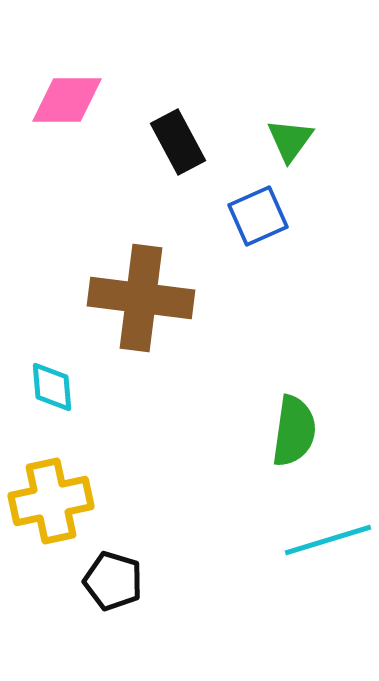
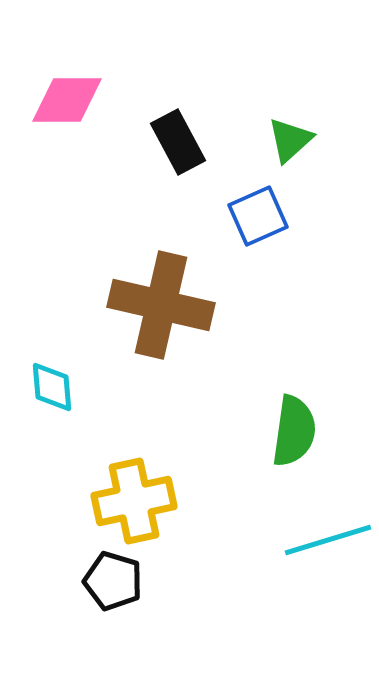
green triangle: rotated 12 degrees clockwise
brown cross: moved 20 px right, 7 px down; rotated 6 degrees clockwise
yellow cross: moved 83 px right
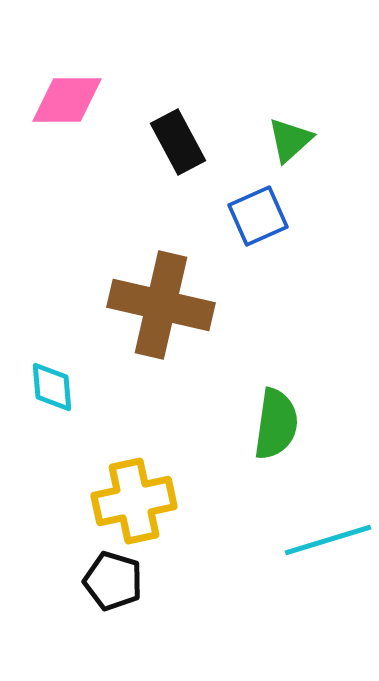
green semicircle: moved 18 px left, 7 px up
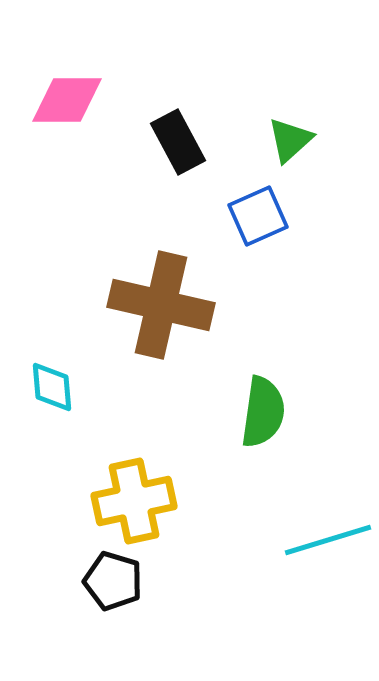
green semicircle: moved 13 px left, 12 px up
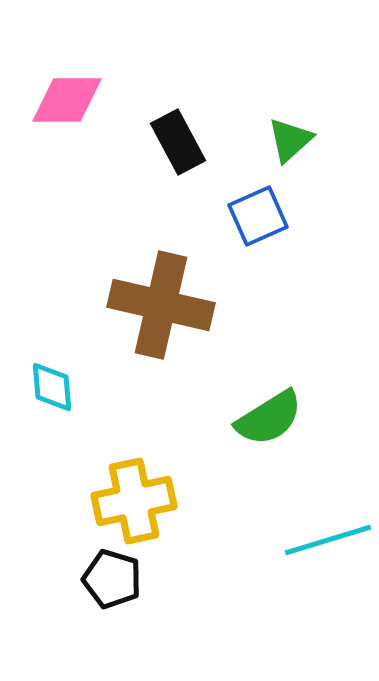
green semicircle: moved 6 px right, 6 px down; rotated 50 degrees clockwise
black pentagon: moved 1 px left, 2 px up
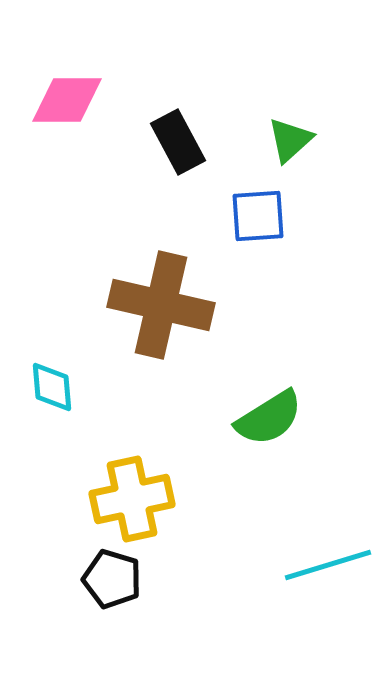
blue square: rotated 20 degrees clockwise
yellow cross: moved 2 px left, 2 px up
cyan line: moved 25 px down
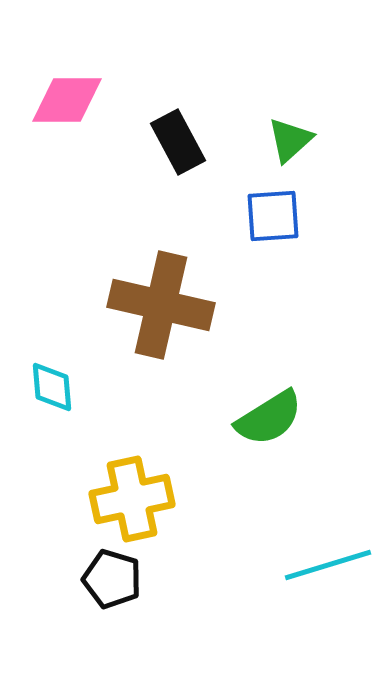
blue square: moved 15 px right
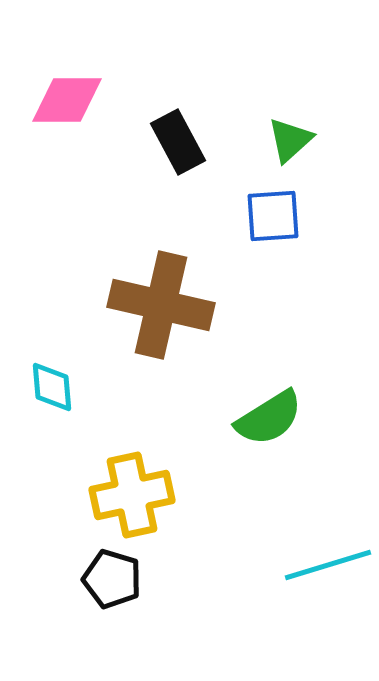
yellow cross: moved 4 px up
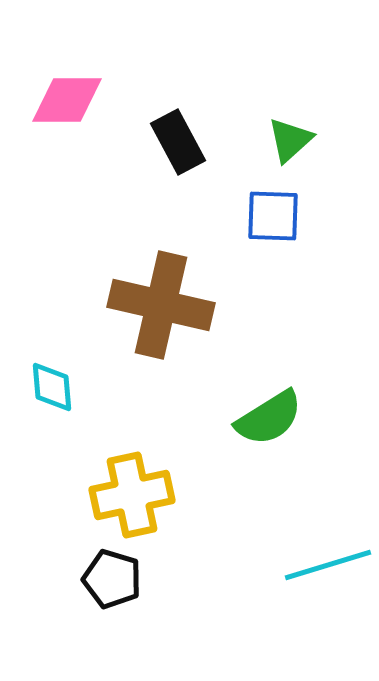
blue square: rotated 6 degrees clockwise
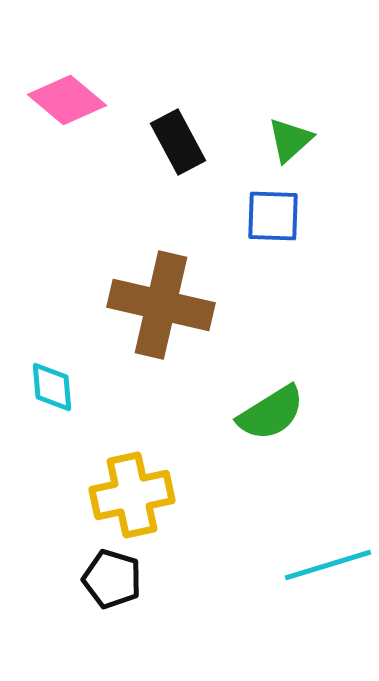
pink diamond: rotated 40 degrees clockwise
green semicircle: moved 2 px right, 5 px up
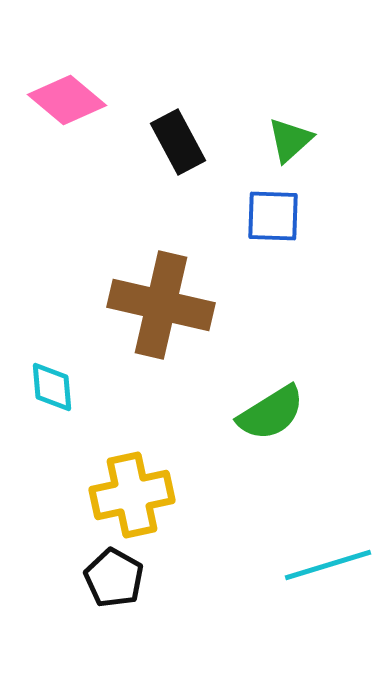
black pentagon: moved 2 px right, 1 px up; rotated 12 degrees clockwise
